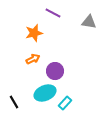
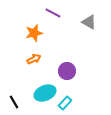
gray triangle: rotated 21 degrees clockwise
orange arrow: moved 1 px right
purple circle: moved 12 px right
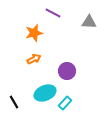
gray triangle: rotated 28 degrees counterclockwise
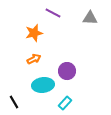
gray triangle: moved 1 px right, 4 px up
cyan ellipse: moved 2 px left, 8 px up; rotated 15 degrees clockwise
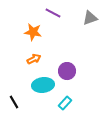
gray triangle: rotated 21 degrees counterclockwise
orange star: moved 1 px left, 1 px up; rotated 24 degrees clockwise
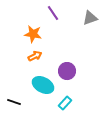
purple line: rotated 28 degrees clockwise
orange star: moved 2 px down
orange arrow: moved 1 px right, 3 px up
cyan ellipse: rotated 35 degrees clockwise
black line: rotated 40 degrees counterclockwise
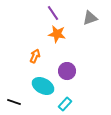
orange star: moved 24 px right
orange arrow: rotated 40 degrees counterclockwise
cyan ellipse: moved 1 px down
cyan rectangle: moved 1 px down
